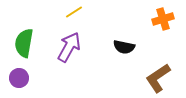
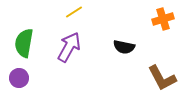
brown L-shape: moved 4 px right; rotated 84 degrees counterclockwise
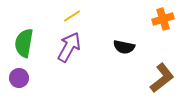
yellow line: moved 2 px left, 4 px down
brown L-shape: rotated 100 degrees counterclockwise
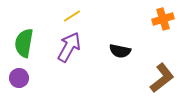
black semicircle: moved 4 px left, 4 px down
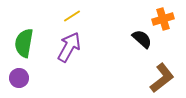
black semicircle: moved 22 px right, 12 px up; rotated 150 degrees counterclockwise
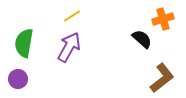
purple circle: moved 1 px left, 1 px down
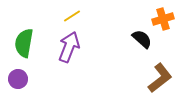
purple arrow: rotated 8 degrees counterclockwise
brown L-shape: moved 2 px left
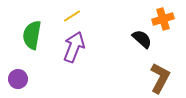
green semicircle: moved 8 px right, 8 px up
purple arrow: moved 5 px right
brown L-shape: rotated 24 degrees counterclockwise
